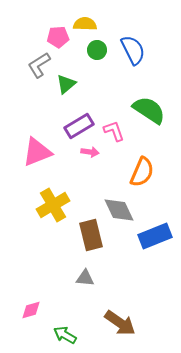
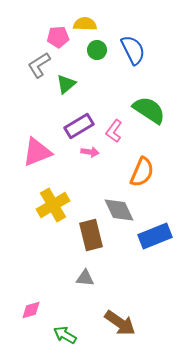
pink L-shape: rotated 125 degrees counterclockwise
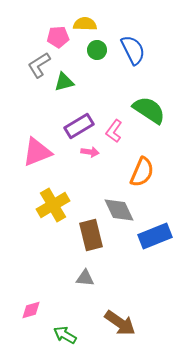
green triangle: moved 2 px left, 2 px up; rotated 25 degrees clockwise
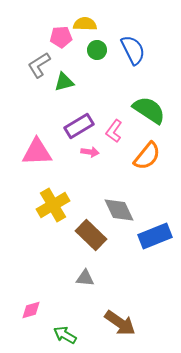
pink pentagon: moved 3 px right
pink triangle: rotated 20 degrees clockwise
orange semicircle: moved 5 px right, 16 px up; rotated 16 degrees clockwise
brown rectangle: rotated 32 degrees counterclockwise
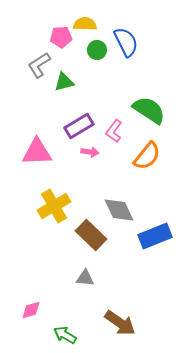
blue semicircle: moved 7 px left, 8 px up
yellow cross: moved 1 px right, 1 px down
